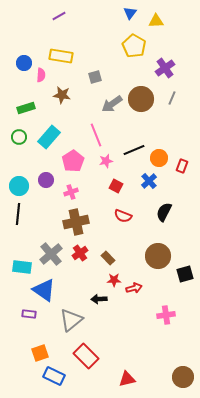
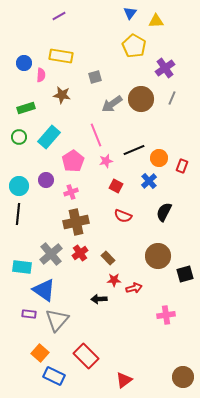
gray triangle at (71, 320): moved 14 px left; rotated 10 degrees counterclockwise
orange square at (40, 353): rotated 30 degrees counterclockwise
red triangle at (127, 379): moved 3 px left, 1 px down; rotated 24 degrees counterclockwise
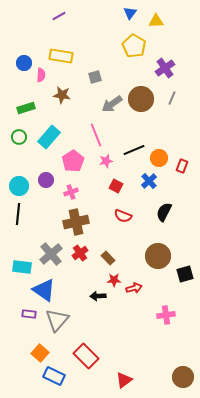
black arrow at (99, 299): moved 1 px left, 3 px up
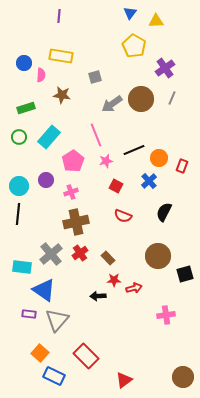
purple line at (59, 16): rotated 56 degrees counterclockwise
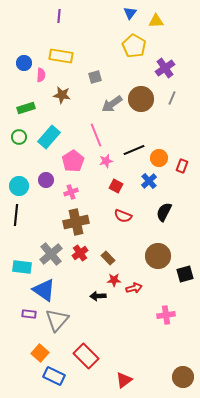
black line at (18, 214): moved 2 px left, 1 px down
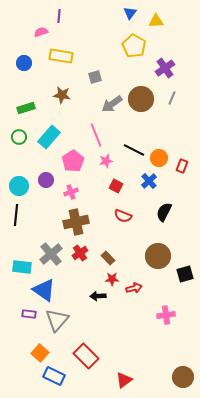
pink semicircle at (41, 75): moved 43 px up; rotated 112 degrees counterclockwise
black line at (134, 150): rotated 50 degrees clockwise
red star at (114, 280): moved 2 px left, 1 px up
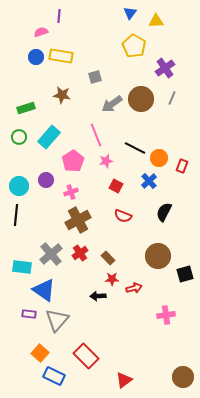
blue circle at (24, 63): moved 12 px right, 6 px up
black line at (134, 150): moved 1 px right, 2 px up
brown cross at (76, 222): moved 2 px right, 2 px up; rotated 15 degrees counterclockwise
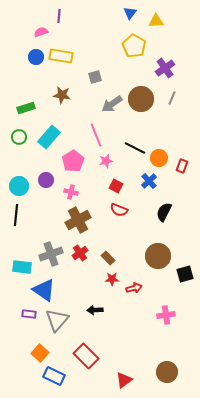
pink cross at (71, 192): rotated 32 degrees clockwise
red semicircle at (123, 216): moved 4 px left, 6 px up
gray cross at (51, 254): rotated 20 degrees clockwise
black arrow at (98, 296): moved 3 px left, 14 px down
brown circle at (183, 377): moved 16 px left, 5 px up
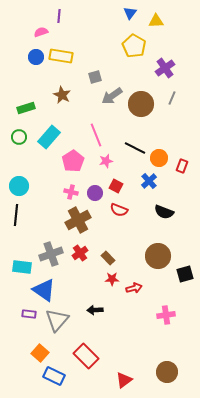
brown star at (62, 95): rotated 18 degrees clockwise
brown circle at (141, 99): moved 5 px down
gray arrow at (112, 104): moved 8 px up
purple circle at (46, 180): moved 49 px right, 13 px down
black semicircle at (164, 212): rotated 96 degrees counterclockwise
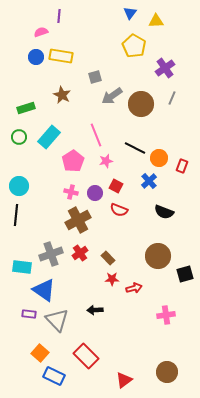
gray triangle at (57, 320): rotated 25 degrees counterclockwise
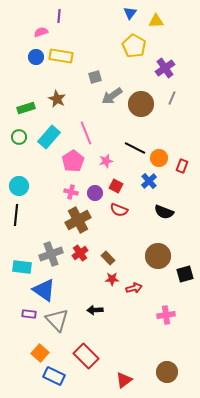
brown star at (62, 95): moved 5 px left, 4 px down
pink line at (96, 135): moved 10 px left, 2 px up
